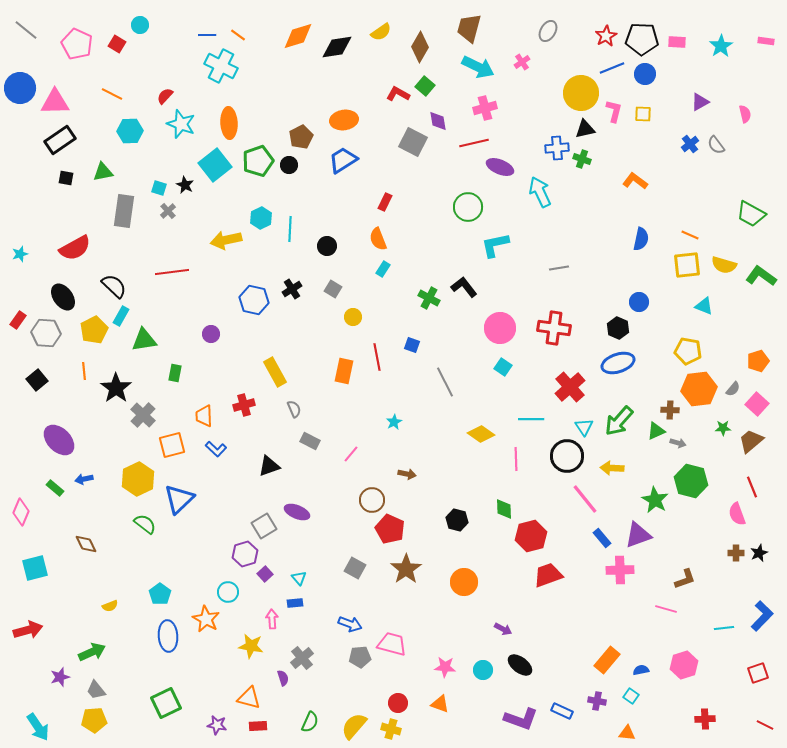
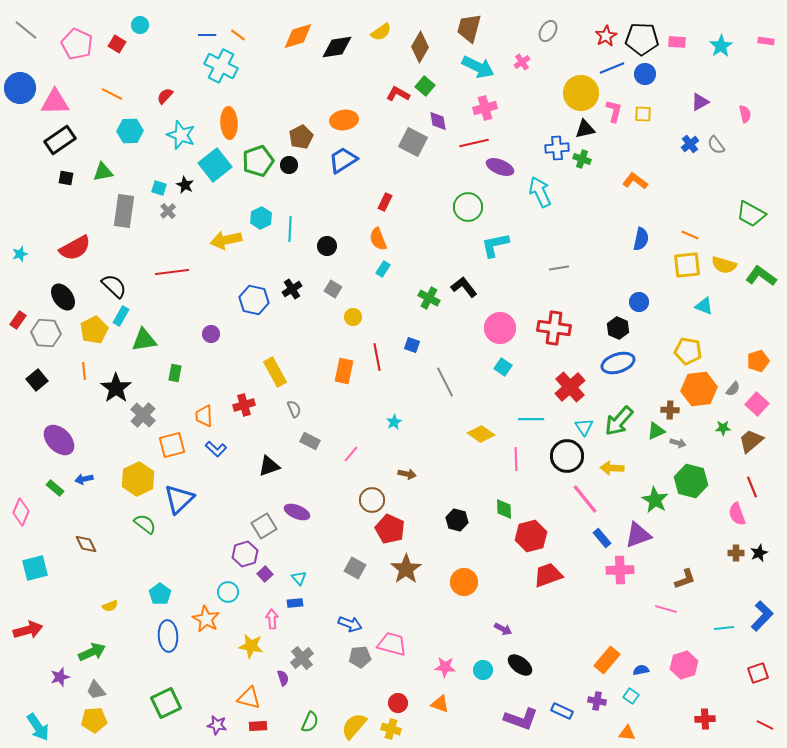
cyan star at (181, 124): moved 11 px down
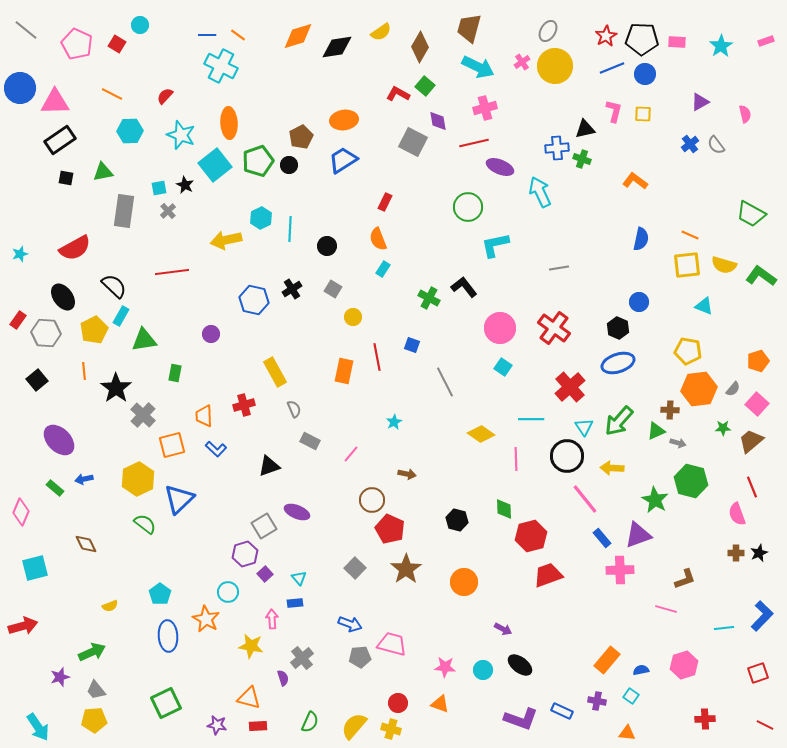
pink rectangle at (766, 41): rotated 28 degrees counterclockwise
yellow circle at (581, 93): moved 26 px left, 27 px up
cyan square at (159, 188): rotated 28 degrees counterclockwise
red cross at (554, 328): rotated 28 degrees clockwise
gray square at (355, 568): rotated 15 degrees clockwise
red arrow at (28, 630): moved 5 px left, 4 px up
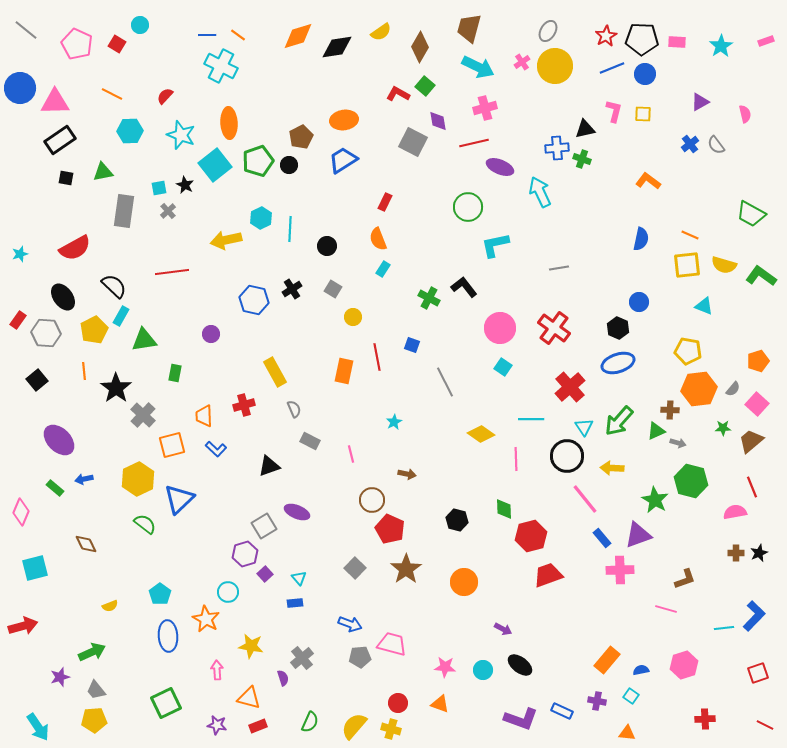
orange L-shape at (635, 181): moved 13 px right
pink line at (351, 454): rotated 54 degrees counterclockwise
pink semicircle at (737, 514): moved 2 px left, 2 px up; rotated 100 degrees clockwise
blue L-shape at (762, 616): moved 8 px left
pink arrow at (272, 619): moved 55 px left, 51 px down
red rectangle at (258, 726): rotated 18 degrees counterclockwise
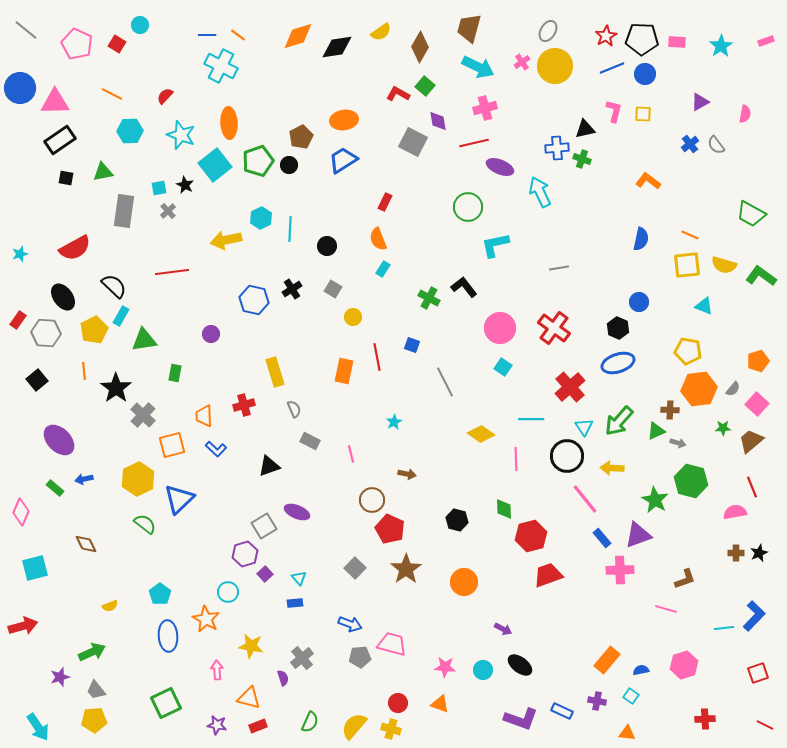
pink semicircle at (745, 114): rotated 24 degrees clockwise
yellow rectangle at (275, 372): rotated 12 degrees clockwise
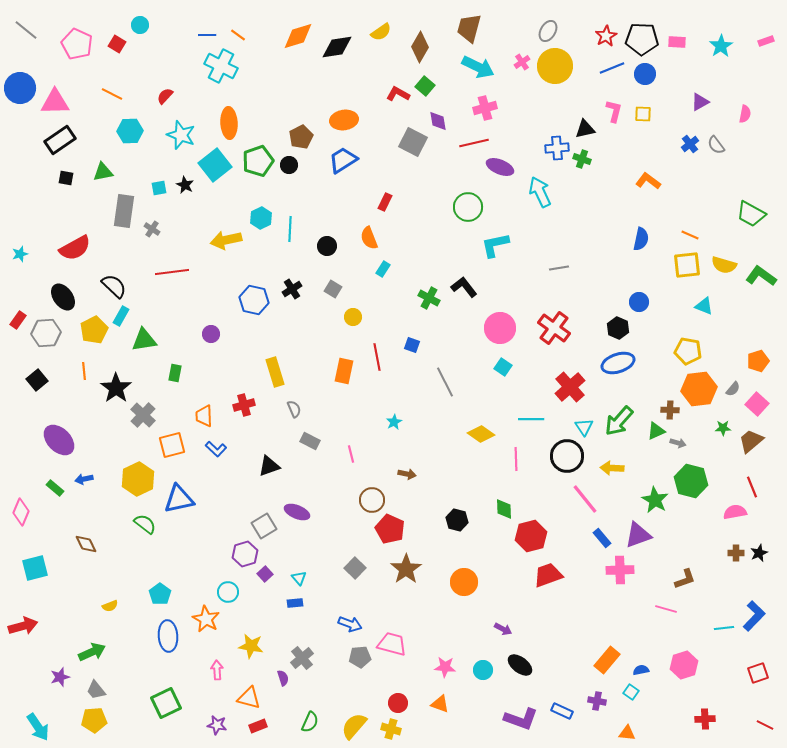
gray cross at (168, 211): moved 16 px left, 18 px down; rotated 14 degrees counterclockwise
orange semicircle at (378, 239): moved 9 px left, 1 px up
gray hexagon at (46, 333): rotated 8 degrees counterclockwise
blue triangle at (179, 499): rotated 32 degrees clockwise
cyan square at (631, 696): moved 4 px up
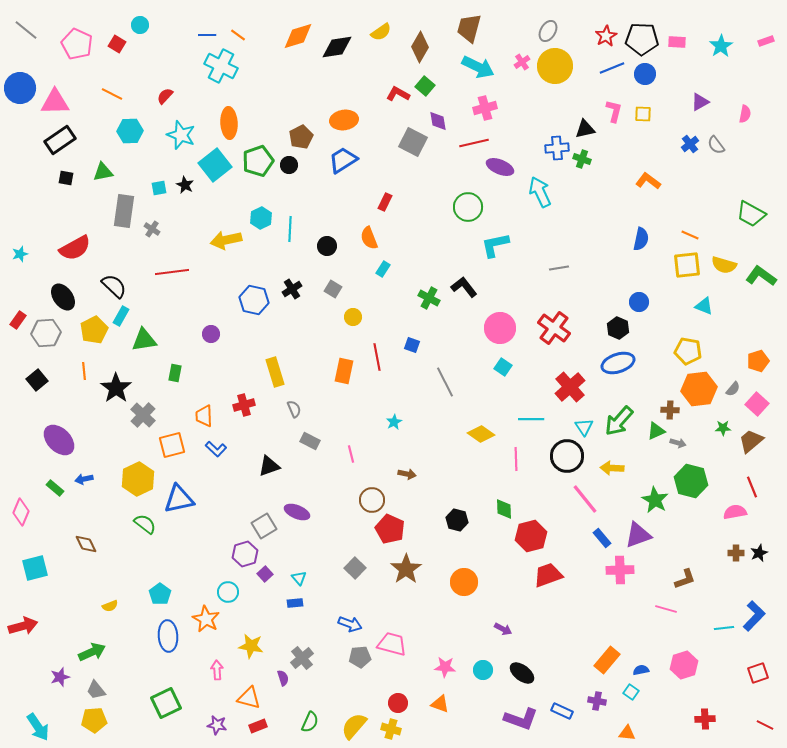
black ellipse at (520, 665): moved 2 px right, 8 px down
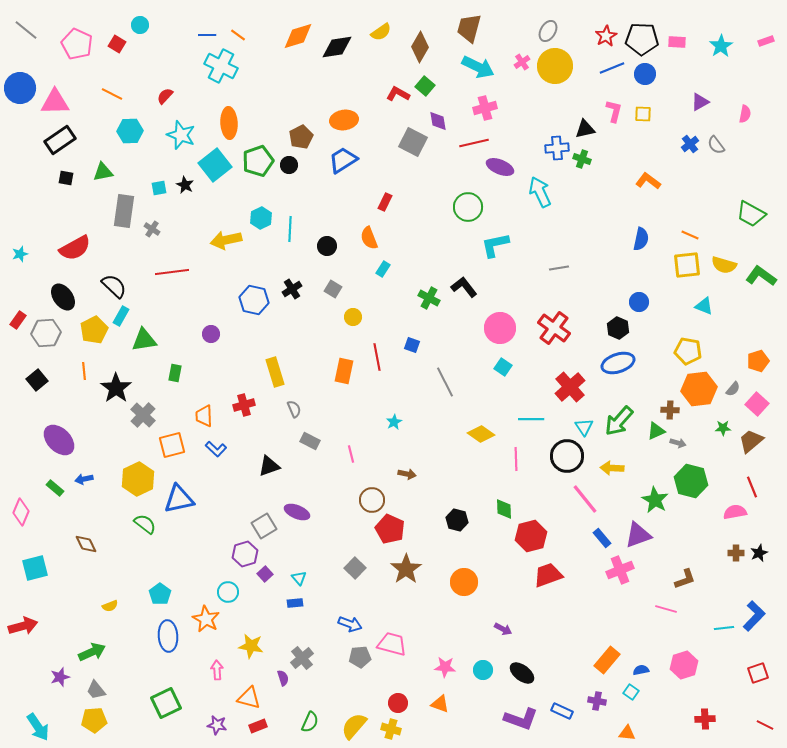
pink cross at (620, 570): rotated 20 degrees counterclockwise
